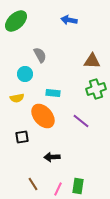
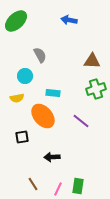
cyan circle: moved 2 px down
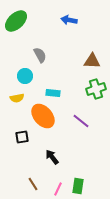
black arrow: rotated 56 degrees clockwise
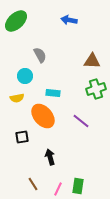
black arrow: moved 2 px left; rotated 21 degrees clockwise
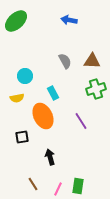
gray semicircle: moved 25 px right, 6 px down
cyan rectangle: rotated 56 degrees clockwise
orange ellipse: rotated 15 degrees clockwise
purple line: rotated 18 degrees clockwise
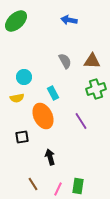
cyan circle: moved 1 px left, 1 px down
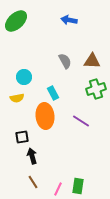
orange ellipse: moved 2 px right; rotated 20 degrees clockwise
purple line: rotated 24 degrees counterclockwise
black arrow: moved 18 px left, 1 px up
brown line: moved 2 px up
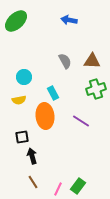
yellow semicircle: moved 2 px right, 2 px down
green rectangle: rotated 28 degrees clockwise
